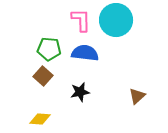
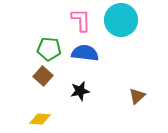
cyan circle: moved 5 px right
black star: moved 1 px up
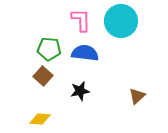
cyan circle: moved 1 px down
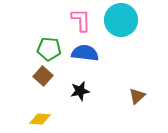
cyan circle: moved 1 px up
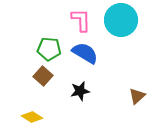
blue semicircle: rotated 24 degrees clockwise
yellow diamond: moved 8 px left, 2 px up; rotated 30 degrees clockwise
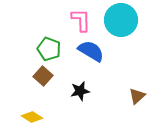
green pentagon: rotated 15 degrees clockwise
blue semicircle: moved 6 px right, 2 px up
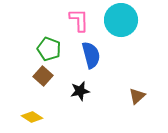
pink L-shape: moved 2 px left
blue semicircle: moved 4 px down; rotated 44 degrees clockwise
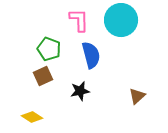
brown square: rotated 24 degrees clockwise
